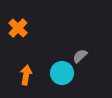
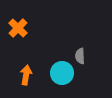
gray semicircle: rotated 49 degrees counterclockwise
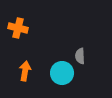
orange cross: rotated 30 degrees counterclockwise
orange arrow: moved 1 px left, 4 px up
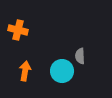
orange cross: moved 2 px down
cyan circle: moved 2 px up
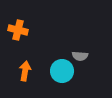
gray semicircle: rotated 84 degrees counterclockwise
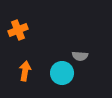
orange cross: rotated 36 degrees counterclockwise
cyan circle: moved 2 px down
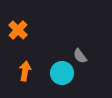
orange cross: rotated 24 degrees counterclockwise
gray semicircle: rotated 49 degrees clockwise
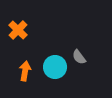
gray semicircle: moved 1 px left, 1 px down
cyan circle: moved 7 px left, 6 px up
